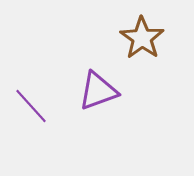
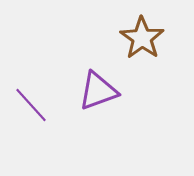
purple line: moved 1 px up
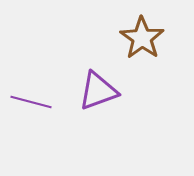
purple line: moved 3 px up; rotated 33 degrees counterclockwise
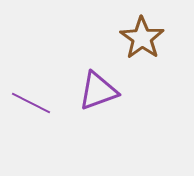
purple line: moved 1 px down; rotated 12 degrees clockwise
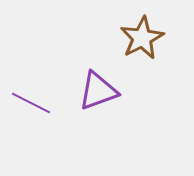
brown star: rotated 9 degrees clockwise
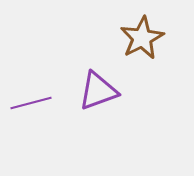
purple line: rotated 42 degrees counterclockwise
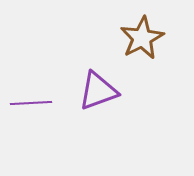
purple line: rotated 12 degrees clockwise
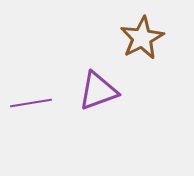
purple line: rotated 6 degrees counterclockwise
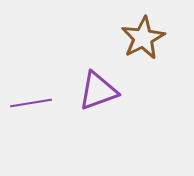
brown star: moved 1 px right
